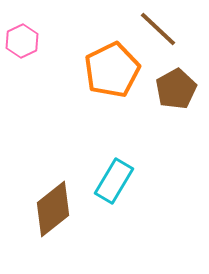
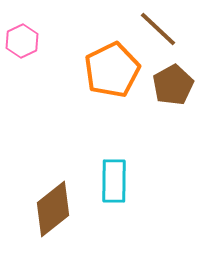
brown pentagon: moved 3 px left, 4 px up
cyan rectangle: rotated 30 degrees counterclockwise
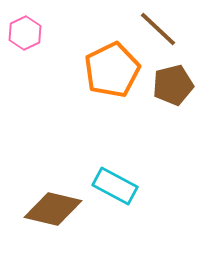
pink hexagon: moved 3 px right, 8 px up
brown pentagon: rotated 15 degrees clockwise
cyan rectangle: moved 1 px right, 5 px down; rotated 63 degrees counterclockwise
brown diamond: rotated 52 degrees clockwise
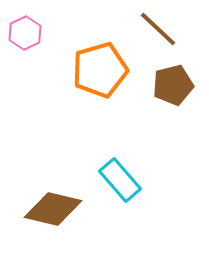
orange pentagon: moved 12 px left; rotated 10 degrees clockwise
cyan rectangle: moved 5 px right, 6 px up; rotated 21 degrees clockwise
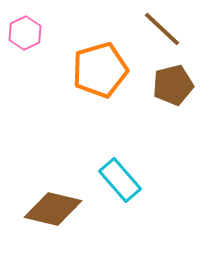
brown line: moved 4 px right
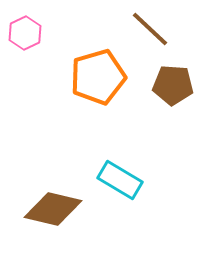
brown line: moved 12 px left
orange pentagon: moved 2 px left, 7 px down
brown pentagon: rotated 18 degrees clockwise
cyan rectangle: rotated 18 degrees counterclockwise
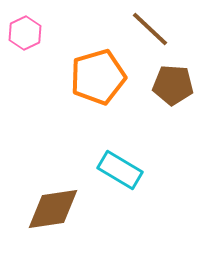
cyan rectangle: moved 10 px up
brown diamond: rotated 22 degrees counterclockwise
